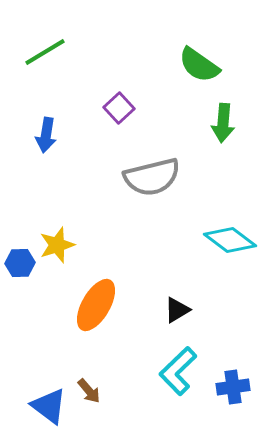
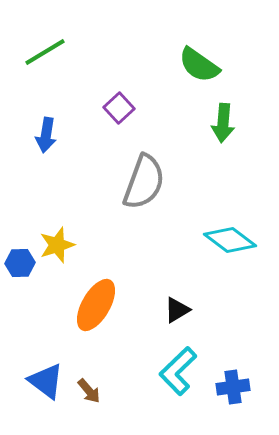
gray semicircle: moved 8 px left, 5 px down; rotated 56 degrees counterclockwise
blue triangle: moved 3 px left, 25 px up
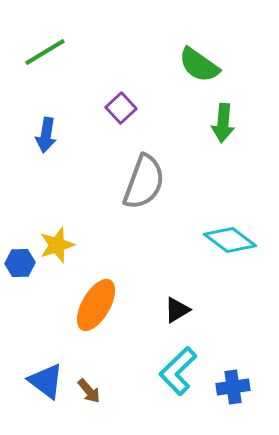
purple square: moved 2 px right
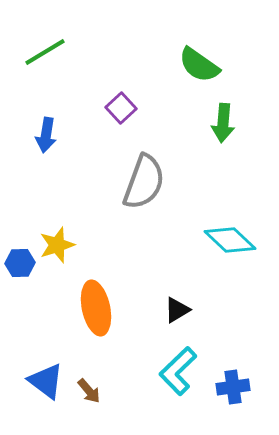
cyan diamond: rotated 6 degrees clockwise
orange ellipse: moved 3 px down; rotated 42 degrees counterclockwise
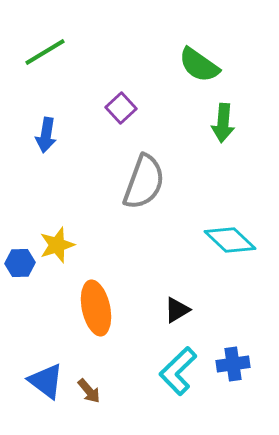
blue cross: moved 23 px up
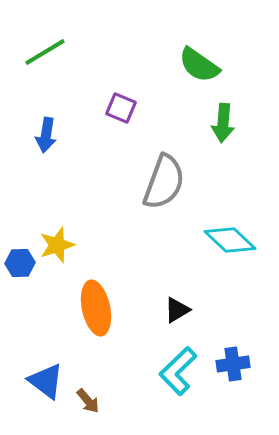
purple square: rotated 24 degrees counterclockwise
gray semicircle: moved 20 px right
brown arrow: moved 1 px left, 10 px down
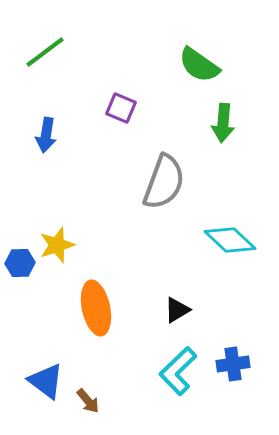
green line: rotated 6 degrees counterclockwise
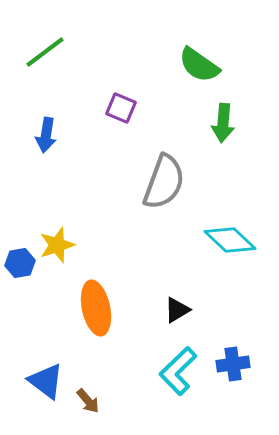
blue hexagon: rotated 8 degrees counterclockwise
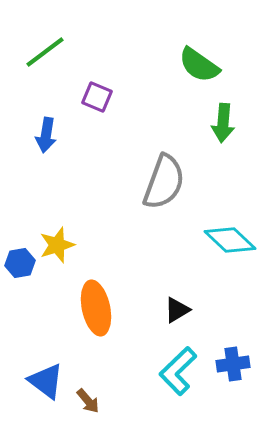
purple square: moved 24 px left, 11 px up
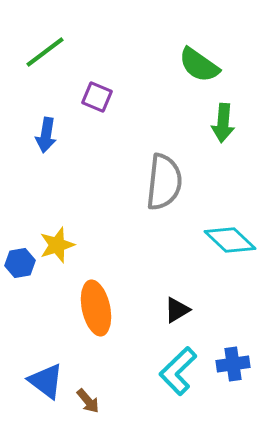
gray semicircle: rotated 14 degrees counterclockwise
